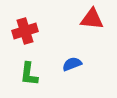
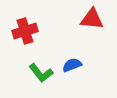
blue semicircle: moved 1 px down
green L-shape: moved 12 px right, 1 px up; rotated 45 degrees counterclockwise
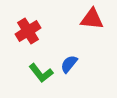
red cross: moved 3 px right; rotated 15 degrees counterclockwise
blue semicircle: moved 3 px left, 1 px up; rotated 30 degrees counterclockwise
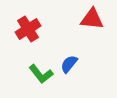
red cross: moved 2 px up
green L-shape: moved 1 px down
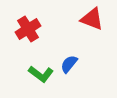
red triangle: rotated 15 degrees clockwise
green L-shape: rotated 15 degrees counterclockwise
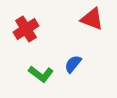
red cross: moved 2 px left
blue semicircle: moved 4 px right
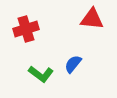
red triangle: rotated 15 degrees counterclockwise
red cross: rotated 15 degrees clockwise
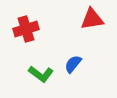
red triangle: rotated 15 degrees counterclockwise
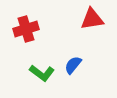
blue semicircle: moved 1 px down
green L-shape: moved 1 px right, 1 px up
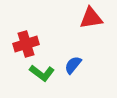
red triangle: moved 1 px left, 1 px up
red cross: moved 15 px down
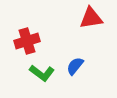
red cross: moved 1 px right, 3 px up
blue semicircle: moved 2 px right, 1 px down
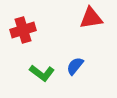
red cross: moved 4 px left, 11 px up
